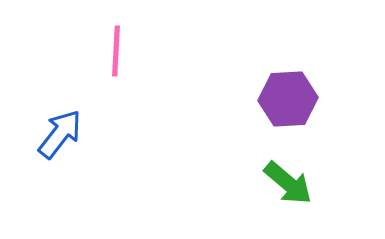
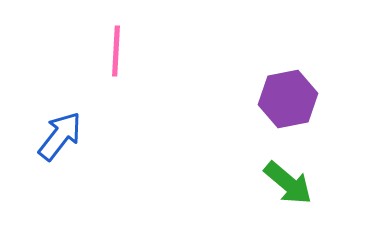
purple hexagon: rotated 8 degrees counterclockwise
blue arrow: moved 2 px down
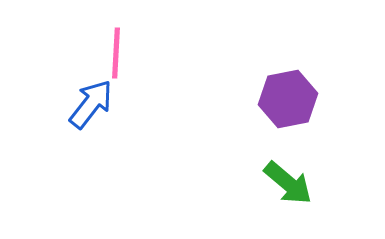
pink line: moved 2 px down
blue arrow: moved 31 px right, 32 px up
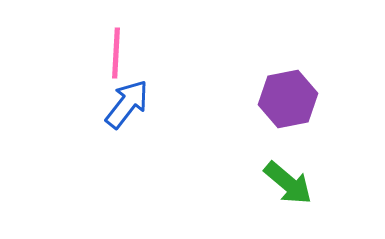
blue arrow: moved 36 px right
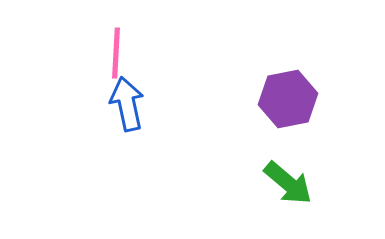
blue arrow: rotated 50 degrees counterclockwise
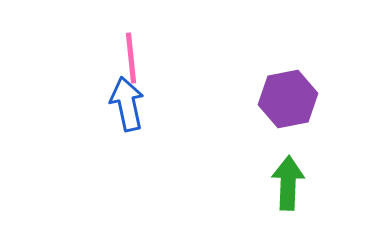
pink line: moved 15 px right, 5 px down; rotated 9 degrees counterclockwise
green arrow: rotated 128 degrees counterclockwise
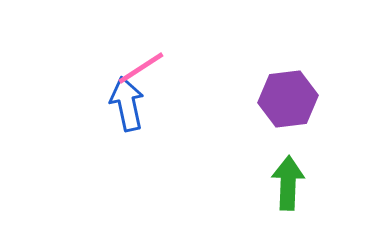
pink line: moved 10 px right, 10 px down; rotated 63 degrees clockwise
purple hexagon: rotated 4 degrees clockwise
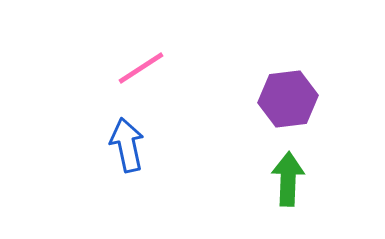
blue arrow: moved 41 px down
green arrow: moved 4 px up
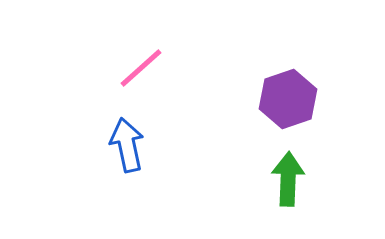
pink line: rotated 9 degrees counterclockwise
purple hexagon: rotated 12 degrees counterclockwise
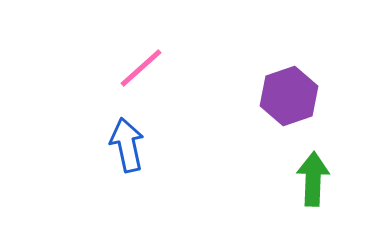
purple hexagon: moved 1 px right, 3 px up
green arrow: moved 25 px right
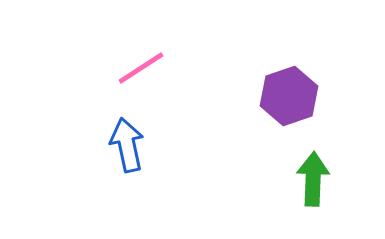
pink line: rotated 9 degrees clockwise
